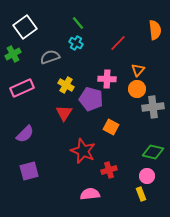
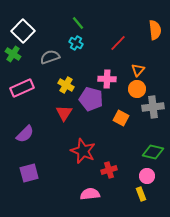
white square: moved 2 px left, 4 px down; rotated 10 degrees counterclockwise
green cross: rotated 28 degrees counterclockwise
orange square: moved 10 px right, 9 px up
purple square: moved 2 px down
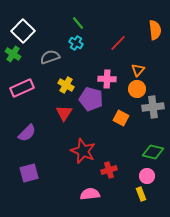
purple semicircle: moved 2 px right, 1 px up
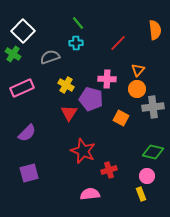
cyan cross: rotated 32 degrees counterclockwise
red triangle: moved 5 px right
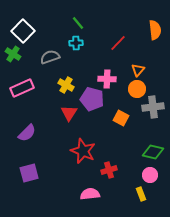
purple pentagon: moved 1 px right
pink circle: moved 3 px right, 1 px up
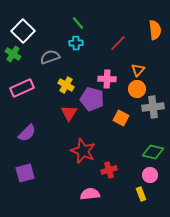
purple square: moved 4 px left
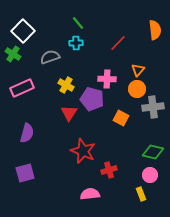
purple semicircle: rotated 30 degrees counterclockwise
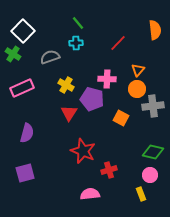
gray cross: moved 1 px up
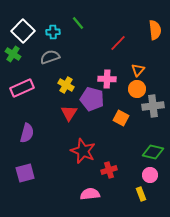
cyan cross: moved 23 px left, 11 px up
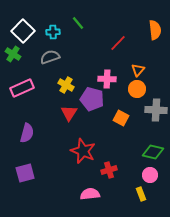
gray cross: moved 3 px right, 4 px down; rotated 10 degrees clockwise
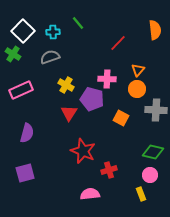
pink rectangle: moved 1 px left, 2 px down
